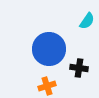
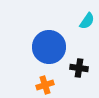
blue circle: moved 2 px up
orange cross: moved 2 px left, 1 px up
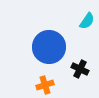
black cross: moved 1 px right, 1 px down; rotated 18 degrees clockwise
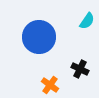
blue circle: moved 10 px left, 10 px up
orange cross: moved 5 px right; rotated 36 degrees counterclockwise
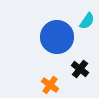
blue circle: moved 18 px right
black cross: rotated 12 degrees clockwise
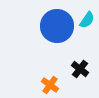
cyan semicircle: moved 1 px up
blue circle: moved 11 px up
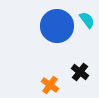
cyan semicircle: rotated 72 degrees counterclockwise
black cross: moved 3 px down
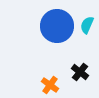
cyan semicircle: moved 5 px down; rotated 120 degrees counterclockwise
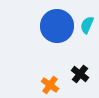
black cross: moved 2 px down
